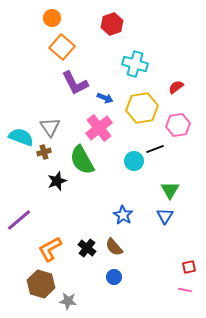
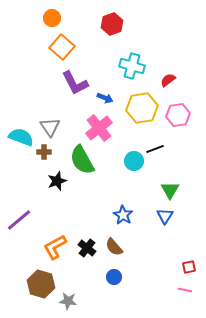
cyan cross: moved 3 px left, 2 px down
red semicircle: moved 8 px left, 7 px up
pink hexagon: moved 10 px up
brown cross: rotated 16 degrees clockwise
orange L-shape: moved 5 px right, 2 px up
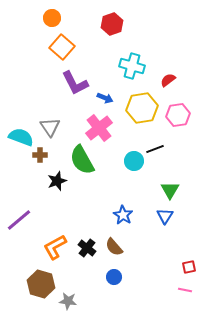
brown cross: moved 4 px left, 3 px down
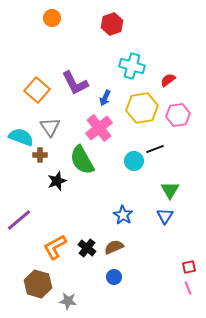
orange square: moved 25 px left, 43 px down
blue arrow: rotated 91 degrees clockwise
brown semicircle: rotated 108 degrees clockwise
brown hexagon: moved 3 px left
pink line: moved 3 px right, 2 px up; rotated 56 degrees clockwise
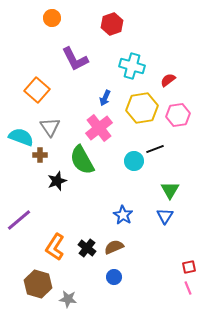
purple L-shape: moved 24 px up
orange L-shape: rotated 28 degrees counterclockwise
gray star: moved 2 px up
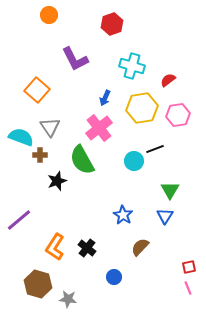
orange circle: moved 3 px left, 3 px up
brown semicircle: moved 26 px right; rotated 24 degrees counterclockwise
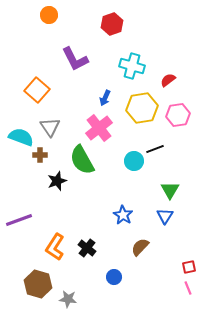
purple line: rotated 20 degrees clockwise
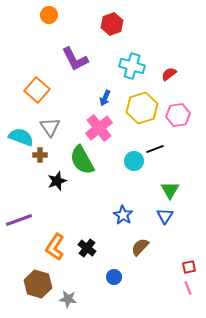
red semicircle: moved 1 px right, 6 px up
yellow hexagon: rotated 8 degrees counterclockwise
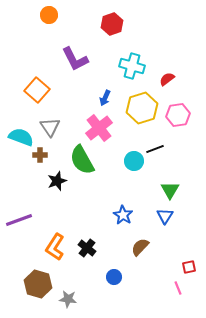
red semicircle: moved 2 px left, 5 px down
pink line: moved 10 px left
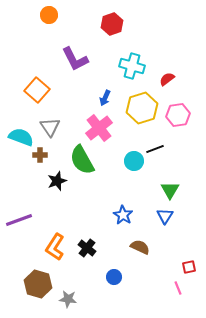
brown semicircle: rotated 72 degrees clockwise
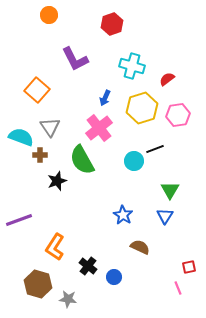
black cross: moved 1 px right, 18 px down
